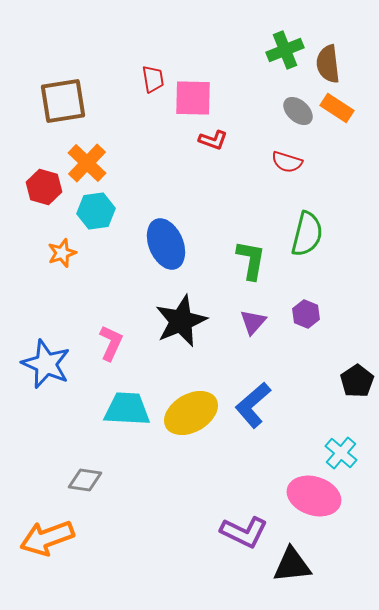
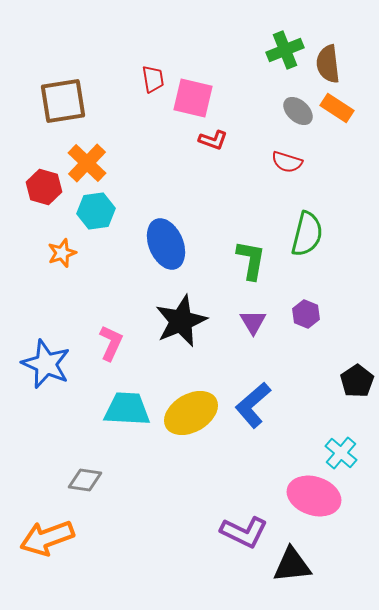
pink square: rotated 12 degrees clockwise
purple triangle: rotated 12 degrees counterclockwise
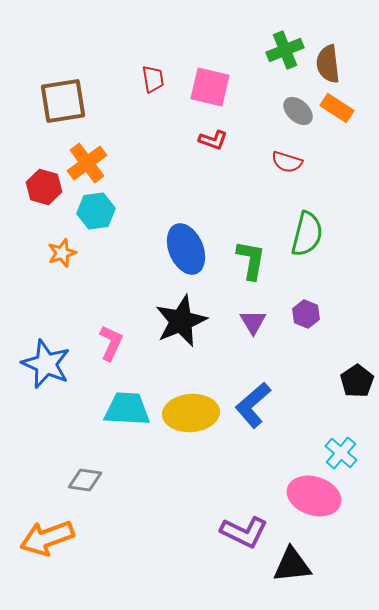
pink square: moved 17 px right, 11 px up
orange cross: rotated 9 degrees clockwise
blue ellipse: moved 20 px right, 5 px down
yellow ellipse: rotated 26 degrees clockwise
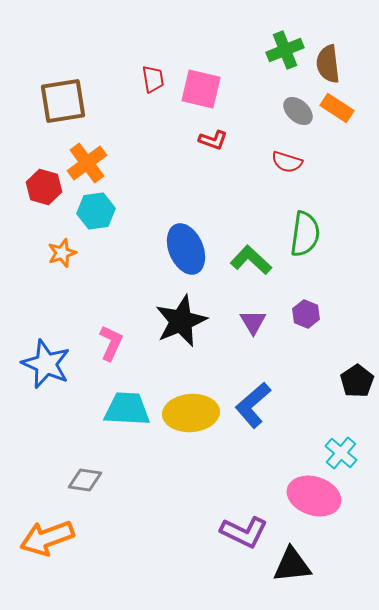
pink square: moved 9 px left, 2 px down
green semicircle: moved 2 px left; rotated 6 degrees counterclockwise
green L-shape: rotated 57 degrees counterclockwise
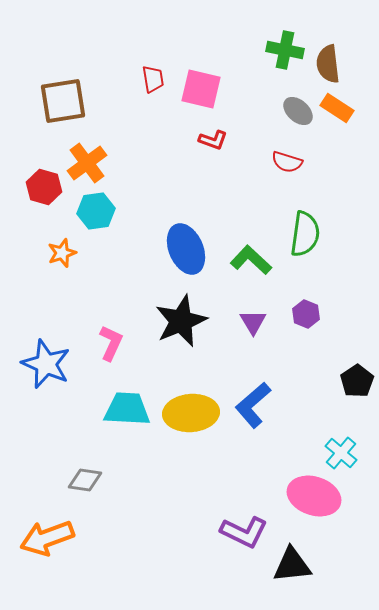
green cross: rotated 33 degrees clockwise
